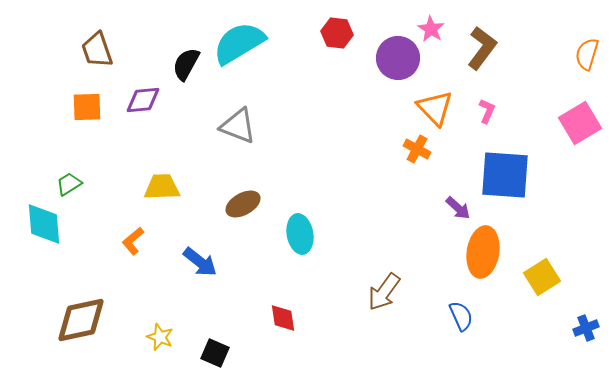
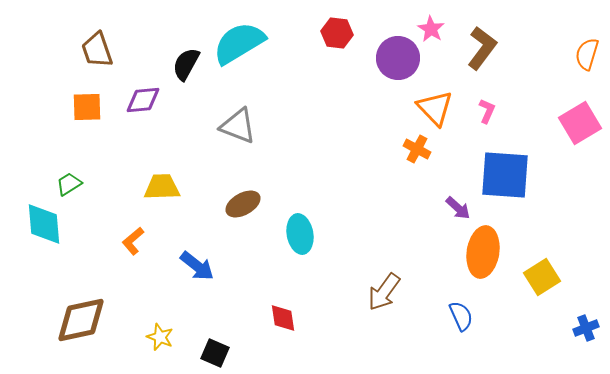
blue arrow: moved 3 px left, 4 px down
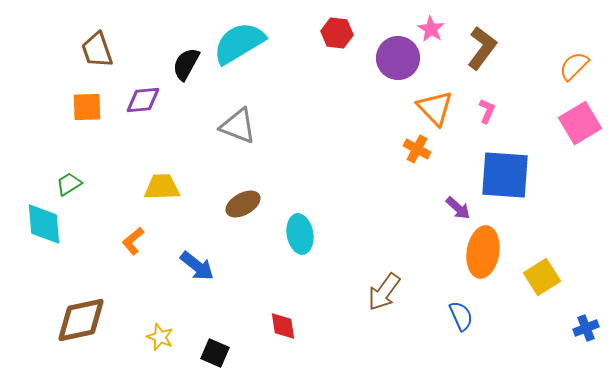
orange semicircle: moved 13 px left, 12 px down; rotated 28 degrees clockwise
red diamond: moved 8 px down
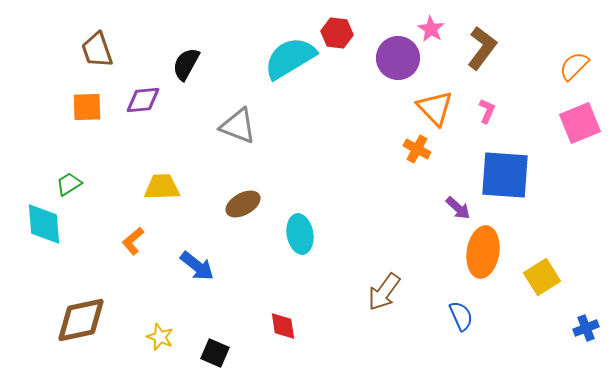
cyan semicircle: moved 51 px right, 15 px down
pink square: rotated 9 degrees clockwise
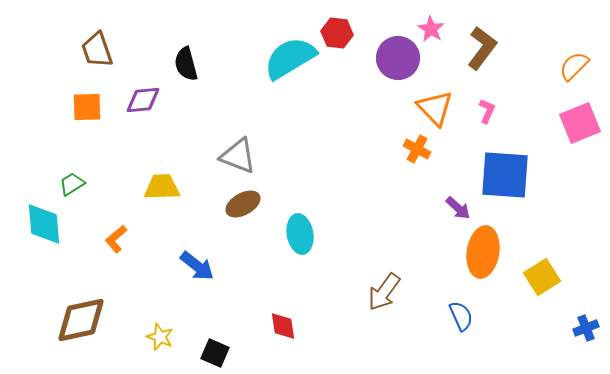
black semicircle: rotated 44 degrees counterclockwise
gray triangle: moved 30 px down
green trapezoid: moved 3 px right
orange L-shape: moved 17 px left, 2 px up
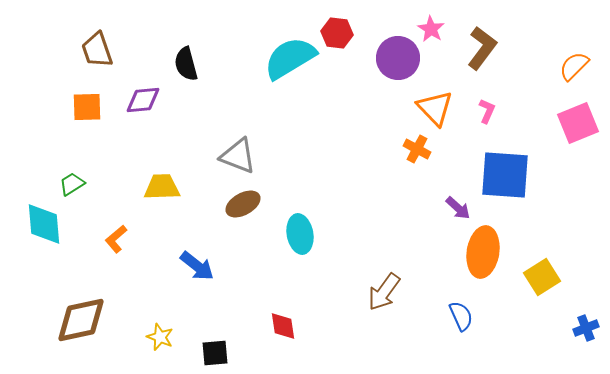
pink square: moved 2 px left
black square: rotated 28 degrees counterclockwise
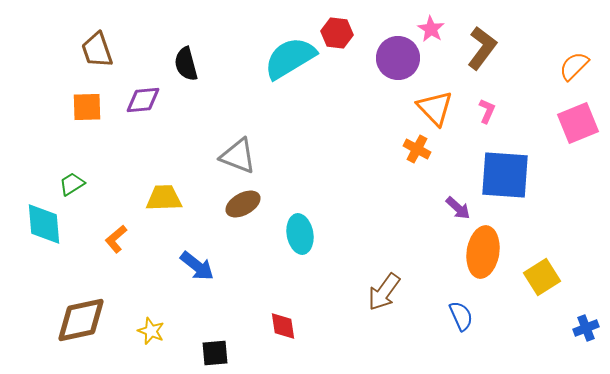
yellow trapezoid: moved 2 px right, 11 px down
yellow star: moved 9 px left, 6 px up
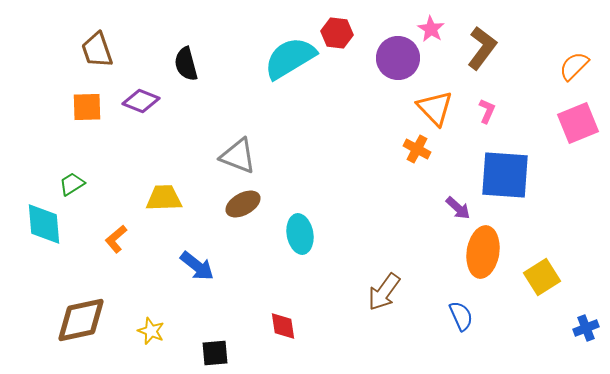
purple diamond: moved 2 px left, 1 px down; rotated 27 degrees clockwise
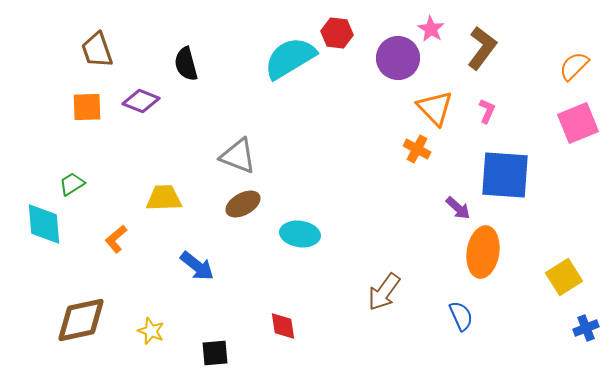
cyan ellipse: rotated 72 degrees counterclockwise
yellow square: moved 22 px right
